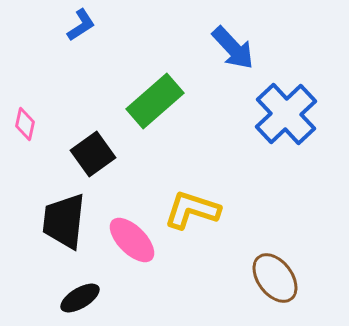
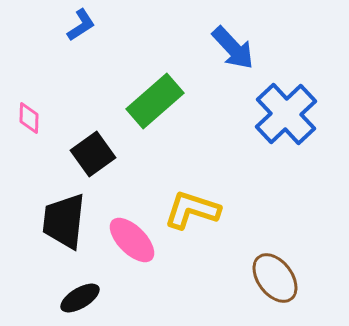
pink diamond: moved 4 px right, 6 px up; rotated 12 degrees counterclockwise
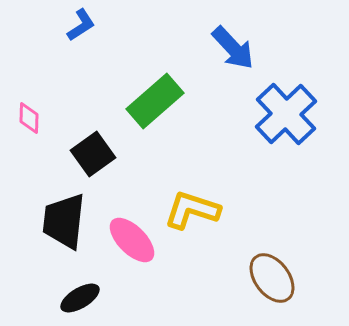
brown ellipse: moved 3 px left
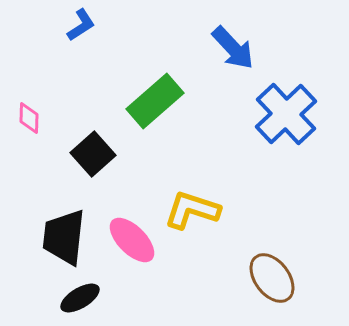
black square: rotated 6 degrees counterclockwise
black trapezoid: moved 16 px down
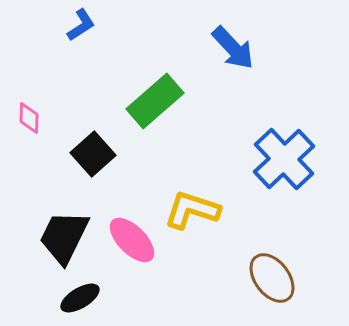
blue cross: moved 2 px left, 45 px down
black trapezoid: rotated 20 degrees clockwise
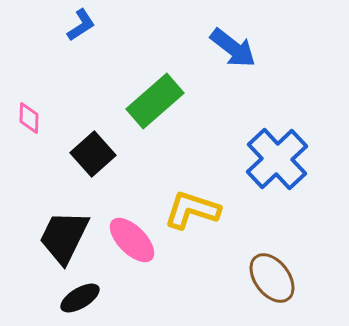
blue arrow: rotated 9 degrees counterclockwise
blue cross: moved 7 px left
